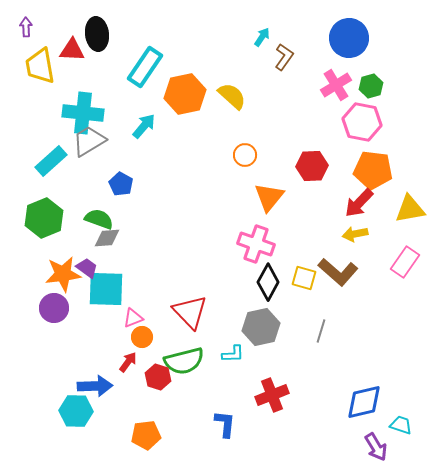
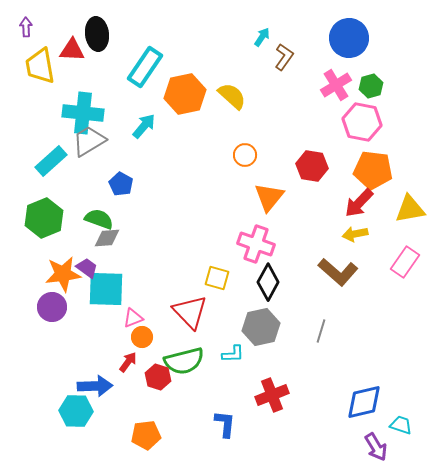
red hexagon at (312, 166): rotated 12 degrees clockwise
yellow square at (304, 278): moved 87 px left
purple circle at (54, 308): moved 2 px left, 1 px up
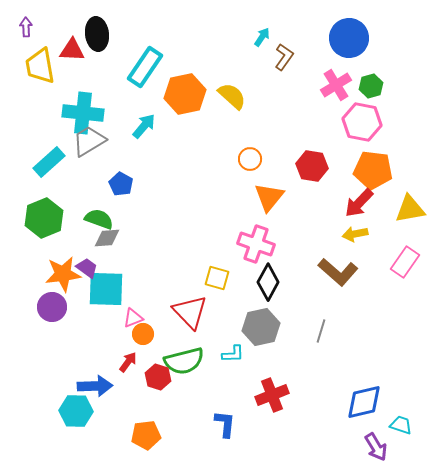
orange circle at (245, 155): moved 5 px right, 4 px down
cyan rectangle at (51, 161): moved 2 px left, 1 px down
orange circle at (142, 337): moved 1 px right, 3 px up
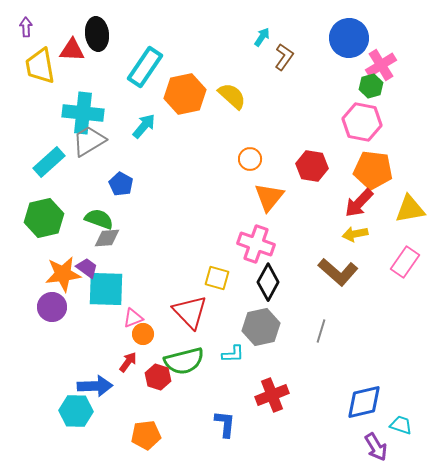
pink cross at (336, 85): moved 45 px right, 20 px up
green hexagon at (44, 218): rotated 9 degrees clockwise
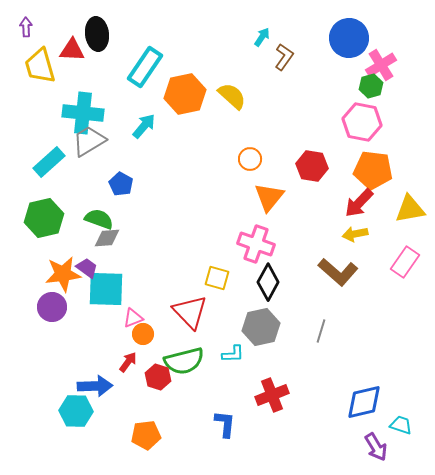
yellow trapezoid at (40, 66): rotated 6 degrees counterclockwise
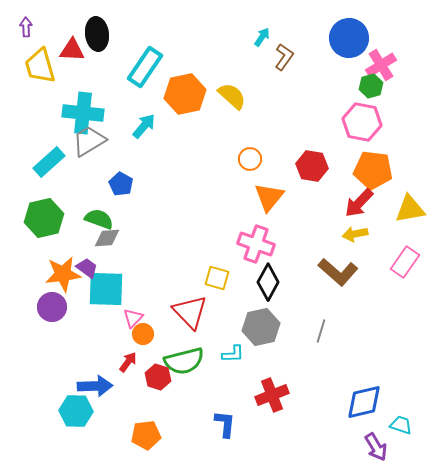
pink triangle at (133, 318): rotated 25 degrees counterclockwise
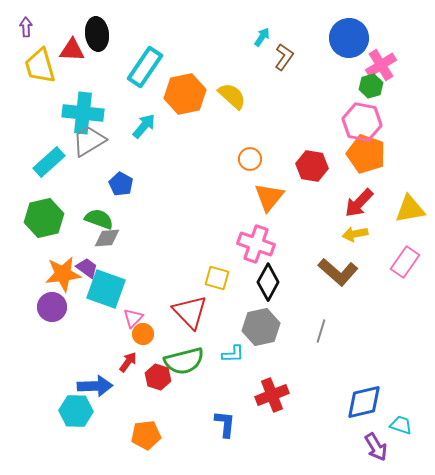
orange pentagon at (373, 170): moved 7 px left, 16 px up; rotated 12 degrees clockwise
cyan square at (106, 289): rotated 18 degrees clockwise
